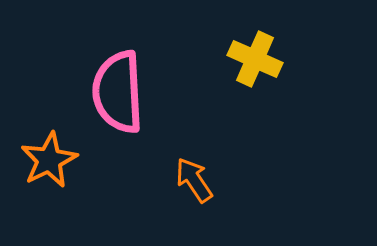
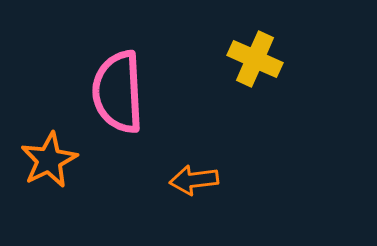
orange arrow: rotated 63 degrees counterclockwise
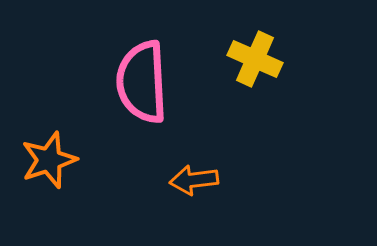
pink semicircle: moved 24 px right, 10 px up
orange star: rotated 8 degrees clockwise
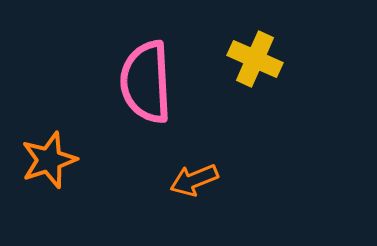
pink semicircle: moved 4 px right
orange arrow: rotated 15 degrees counterclockwise
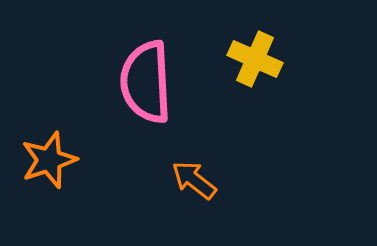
orange arrow: rotated 60 degrees clockwise
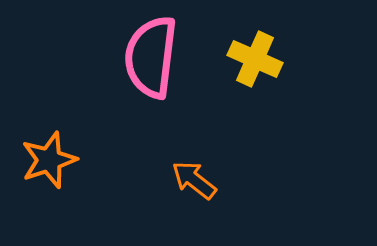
pink semicircle: moved 5 px right, 25 px up; rotated 10 degrees clockwise
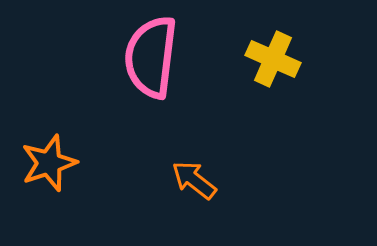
yellow cross: moved 18 px right
orange star: moved 3 px down
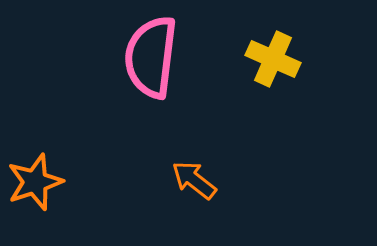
orange star: moved 14 px left, 19 px down
